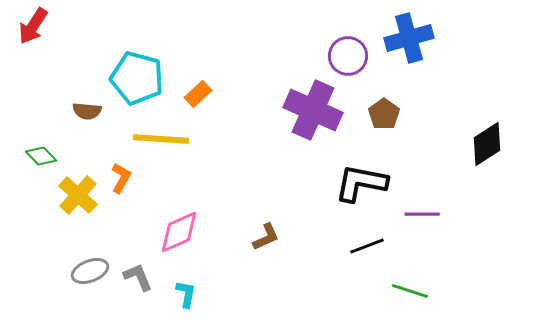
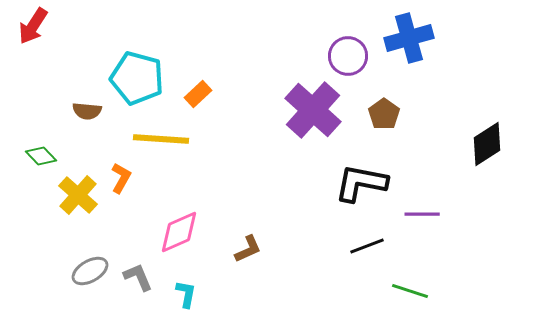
purple cross: rotated 18 degrees clockwise
brown L-shape: moved 18 px left, 12 px down
gray ellipse: rotated 9 degrees counterclockwise
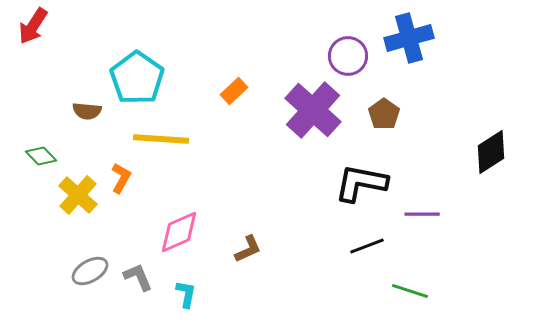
cyan pentagon: rotated 20 degrees clockwise
orange rectangle: moved 36 px right, 3 px up
black diamond: moved 4 px right, 8 px down
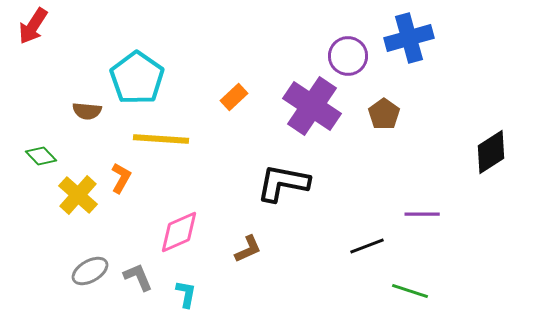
orange rectangle: moved 6 px down
purple cross: moved 1 px left, 4 px up; rotated 8 degrees counterclockwise
black L-shape: moved 78 px left
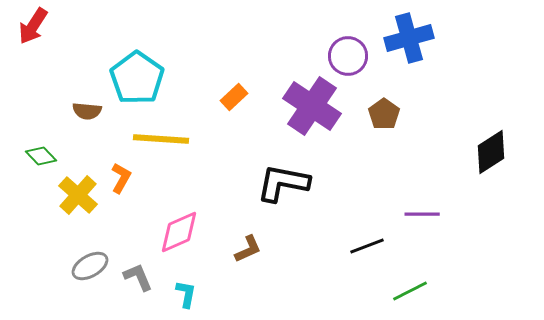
gray ellipse: moved 5 px up
green line: rotated 45 degrees counterclockwise
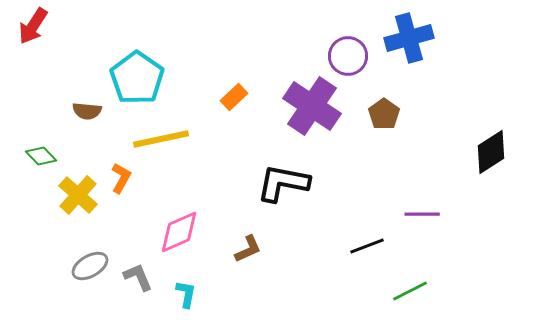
yellow line: rotated 16 degrees counterclockwise
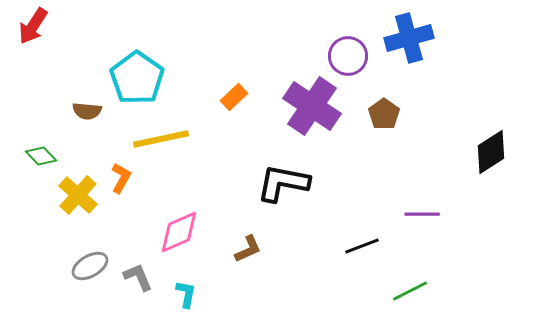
black line: moved 5 px left
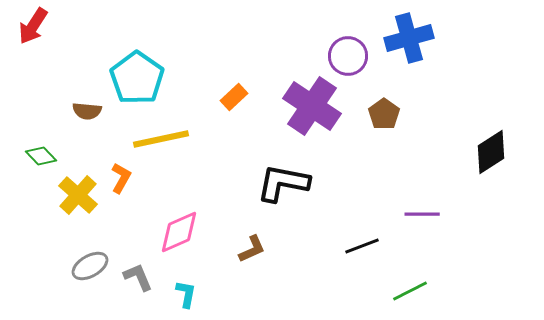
brown L-shape: moved 4 px right
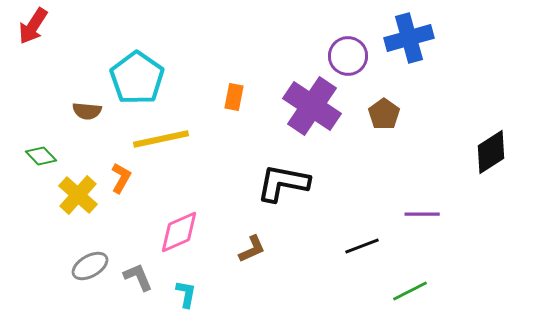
orange rectangle: rotated 36 degrees counterclockwise
